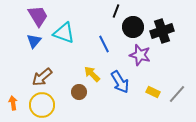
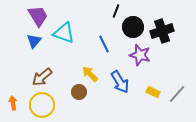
yellow arrow: moved 2 px left
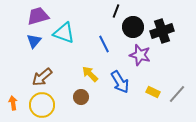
purple trapezoid: rotated 75 degrees counterclockwise
brown circle: moved 2 px right, 5 px down
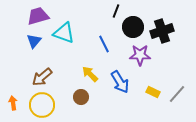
purple star: rotated 15 degrees counterclockwise
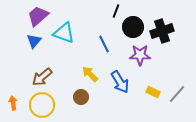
purple trapezoid: rotated 25 degrees counterclockwise
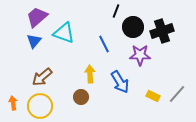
purple trapezoid: moved 1 px left, 1 px down
yellow arrow: rotated 42 degrees clockwise
yellow rectangle: moved 4 px down
yellow circle: moved 2 px left, 1 px down
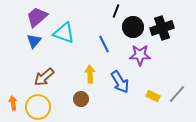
black cross: moved 3 px up
brown arrow: moved 2 px right
brown circle: moved 2 px down
yellow circle: moved 2 px left, 1 px down
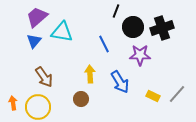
cyan triangle: moved 2 px left, 1 px up; rotated 10 degrees counterclockwise
brown arrow: rotated 85 degrees counterclockwise
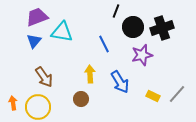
purple trapezoid: rotated 20 degrees clockwise
purple star: moved 2 px right; rotated 15 degrees counterclockwise
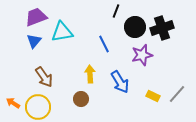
purple trapezoid: moved 1 px left
black circle: moved 2 px right
cyan triangle: rotated 20 degrees counterclockwise
orange arrow: rotated 48 degrees counterclockwise
